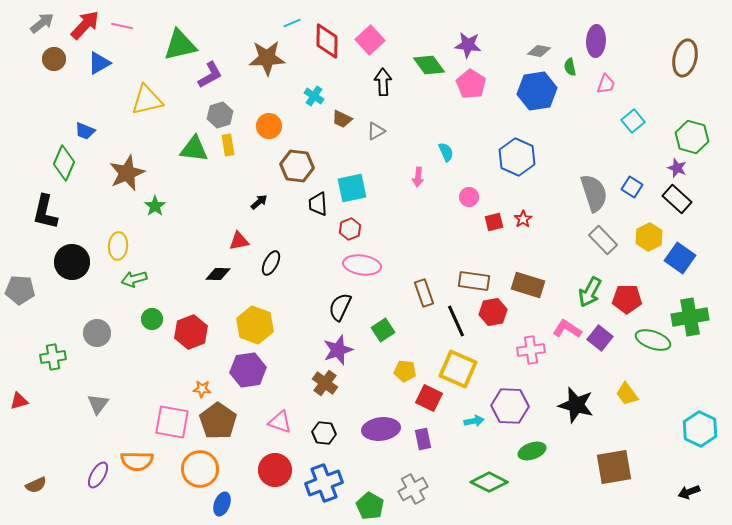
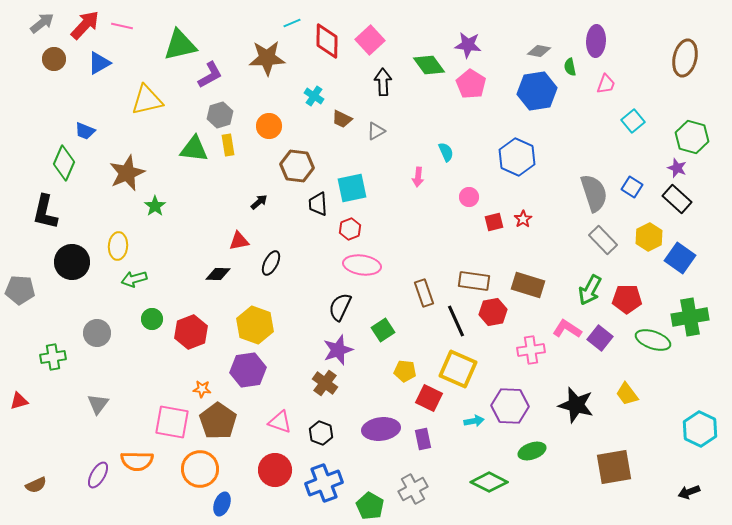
green arrow at (590, 292): moved 2 px up
black hexagon at (324, 433): moved 3 px left; rotated 15 degrees clockwise
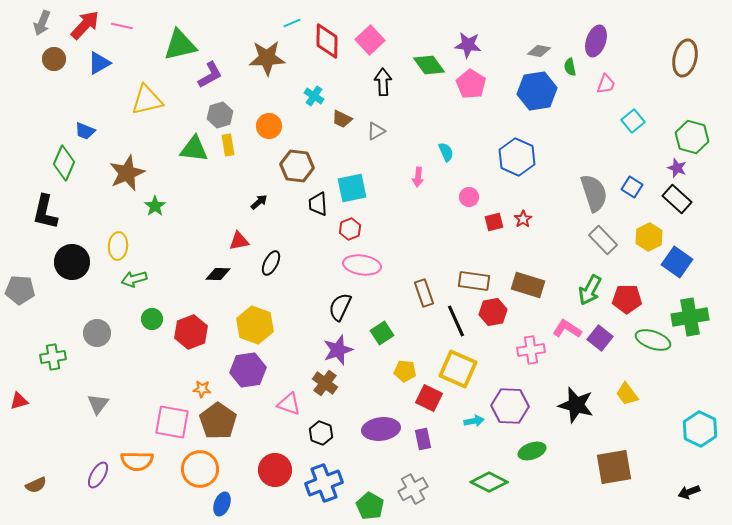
gray arrow at (42, 23): rotated 150 degrees clockwise
purple ellipse at (596, 41): rotated 16 degrees clockwise
blue square at (680, 258): moved 3 px left, 4 px down
green square at (383, 330): moved 1 px left, 3 px down
pink triangle at (280, 422): moved 9 px right, 18 px up
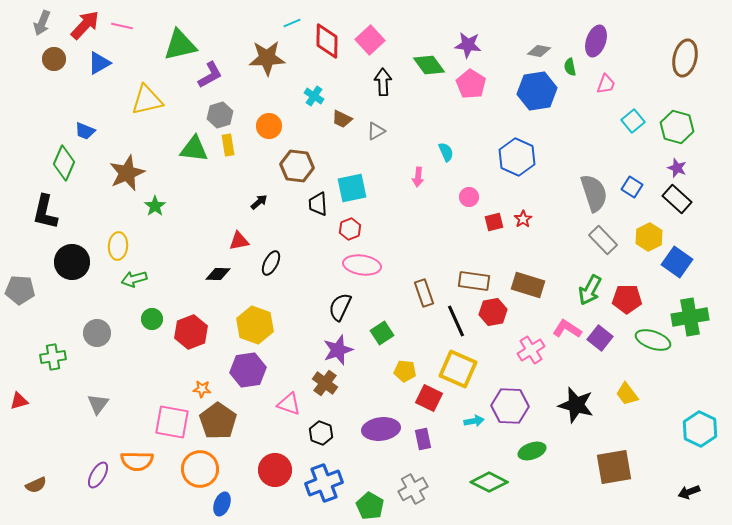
green hexagon at (692, 137): moved 15 px left, 10 px up
pink cross at (531, 350): rotated 24 degrees counterclockwise
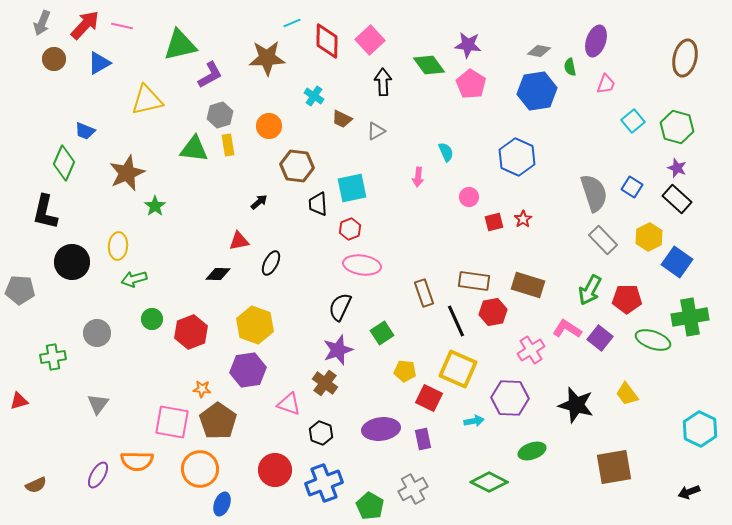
purple hexagon at (510, 406): moved 8 px up
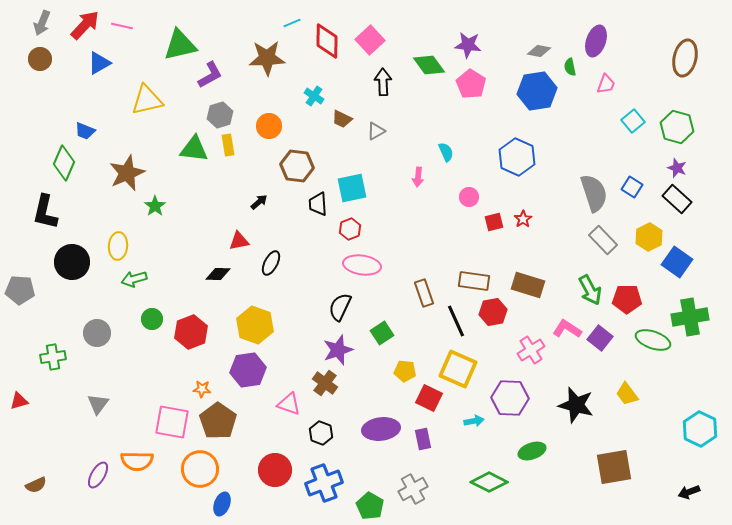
brown circle at (54, 59): moved 14 px left
green arrow at (590, 290): rotated 56 degrees counterclockwise
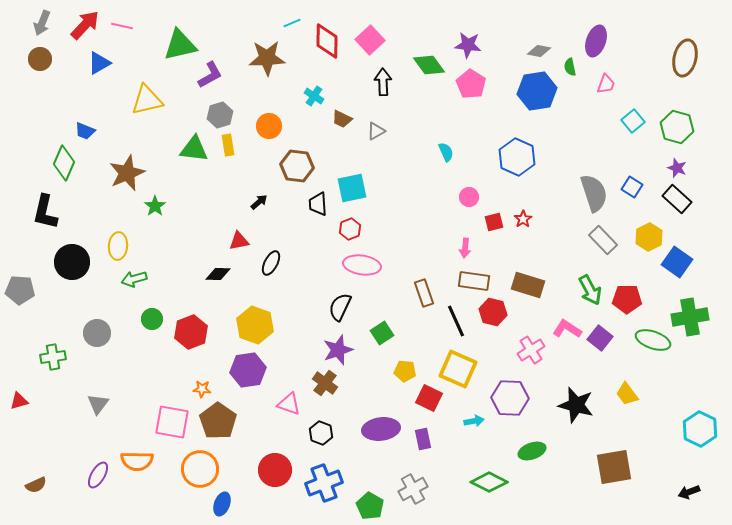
pink arrow at (418, 177): moved 47 px right, 71 px down
red hexagon at (493, 312): rotated 24 degrees clockwise
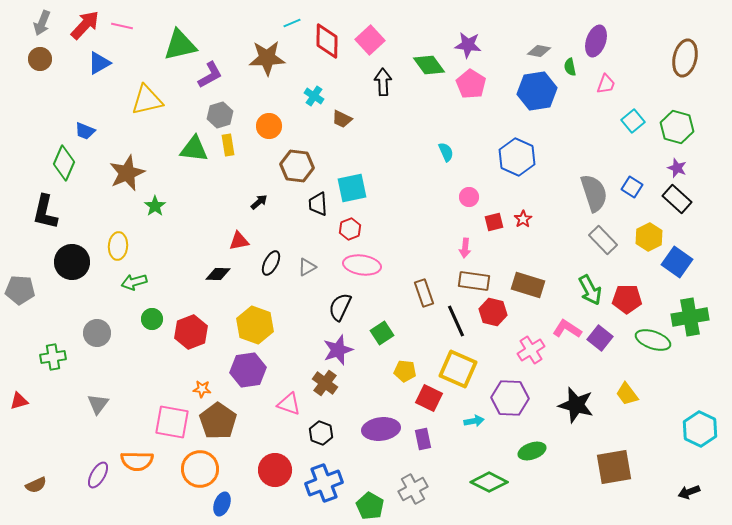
gray triangle at (376, 131): moved 69 px left, 136 px down
green arrow at (134, 279): moved 3 px down
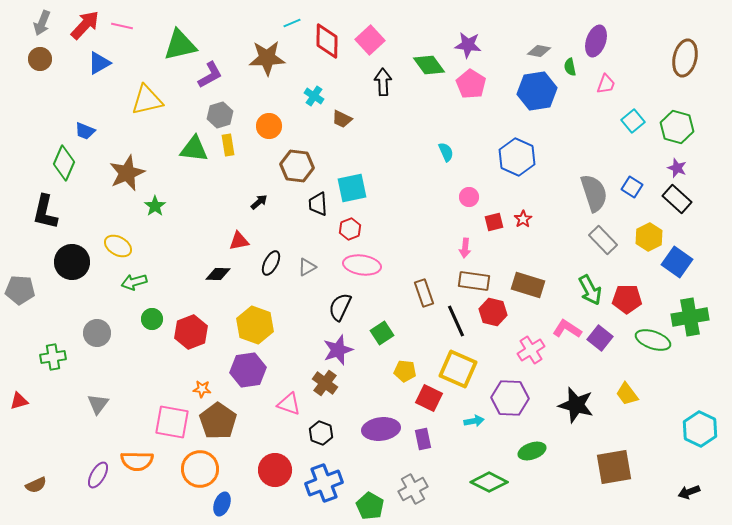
yellow ellipse at (118, 246): rotated 64 degrees counterclockwise
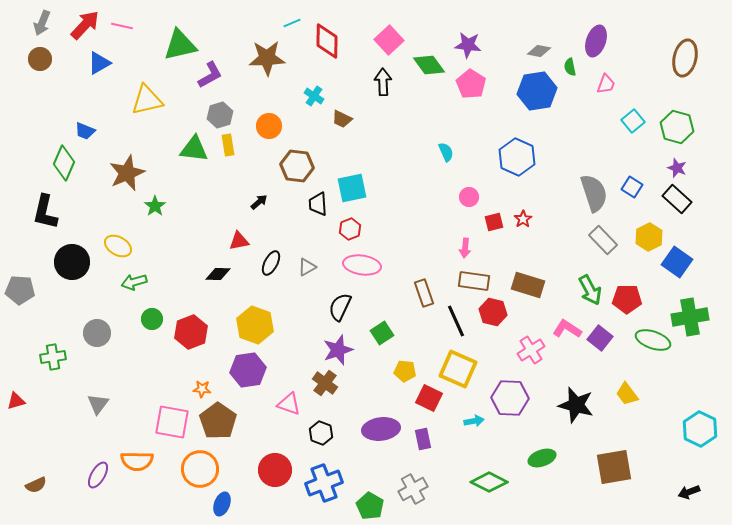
pink square at (370, 40): moved 19 px right
red triangle at (19, 401): moved 3 px left
green ellipse at (532, 451): moved 10 px right, 7 px down
